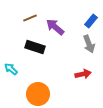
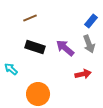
purple arrow: moved 10 px right, 21 px down
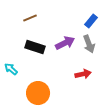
purple arrow: moved 5 px up; rotated 114 degrees clockwise
orange circle: moved 1 px up
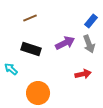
black rectangle: moved 4 px left, 2 px down
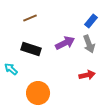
red arrow: moved 4 px right, 1 px down
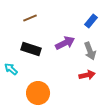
gray arrow: moved 1 px right, 7 px down
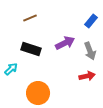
cyan arrow: rotated 96 degrees clockwise
red arrow: moved 1 px down
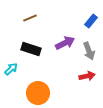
gray arrow: moved 1 px left
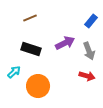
cyan arrow: moved 3 px right, 3 px down
red arrow: rotated 28 degrees clockwise
orange circle: moved 7 px up
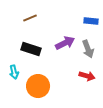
blue rectangle: rotated 56 degrees clockwise
gray arrow: moved 1 px left, 2 px up
cyan arrow: rotated 120 degrees clockwise
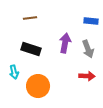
brown line: rotated 16 degrees clockwise
purple arrow: rotated 54 degrees counterclockwise
red arrow: rotated 14 degrees counterclockwise
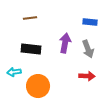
blue rectangle: moved 1 px left, 1 px down
black rectangle: rotated 12 degrees counterclockwise
cyan arrow: rotated 96 degrees clockwise
